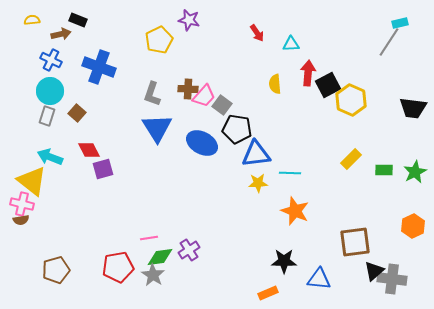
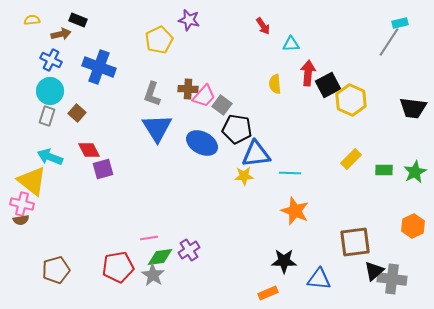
red arrow at (257, 33): moved 6 px right, 7 px up
yellow star at (258, 183): moved 14 px left, 7 px up
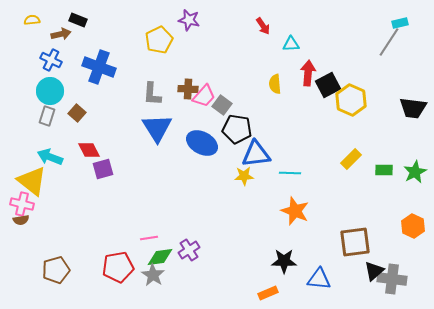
gray L-shape at (152, 94): rotated 15 degrees counterclockwise
orange hexagon at (413, 226): rotated 10 degrees counterclockwise
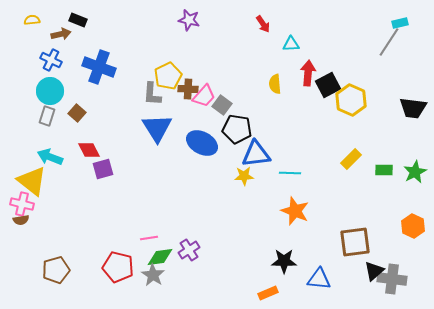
red arrow at (263, 26): moved 2 px up
yellow pentagon at (159, 40): moved 9 px right, 36 px down
red pentagon at (118, 267): rotated 24 degrees clockwise
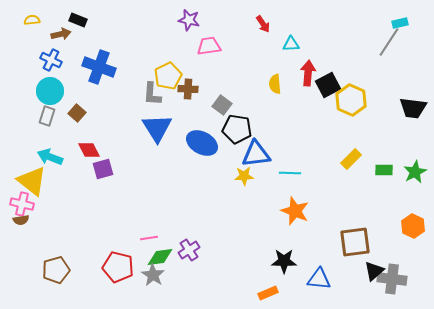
pink trapezoid at (204, 96): moved 5 px right, 50 px up; rotated 140 degrees counterclockwise
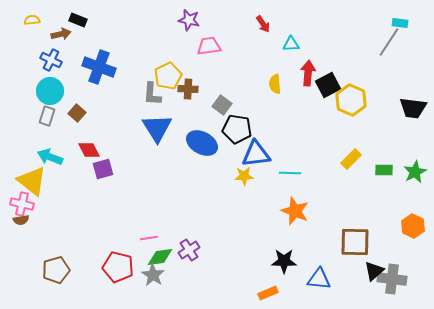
cyan rectangle at (400, 23): rotated 21 degrees clockwise
brown square at (355, 242): rotated 8 degrees clockwise
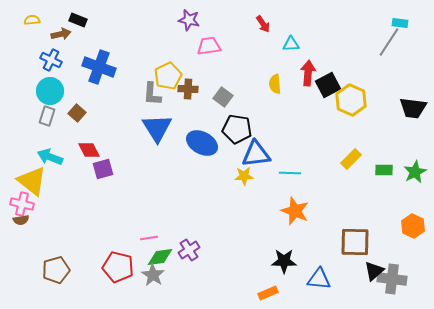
gray square at (222, 105): moved 1 px right, 8 px up
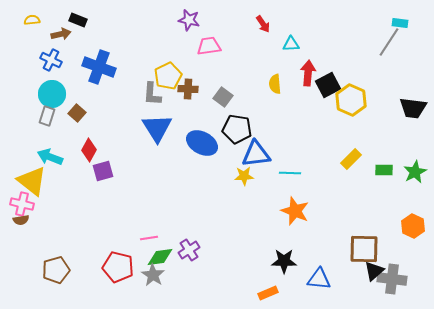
cyan circle at (50, 91): moved 2 px right, 3 px down
red diamond at (89, 150): rotated 55 degrees clockwise
purple square at (103, 169): moved 2 px down
brown square at (355, 242): moved 9 px right, 7 px down
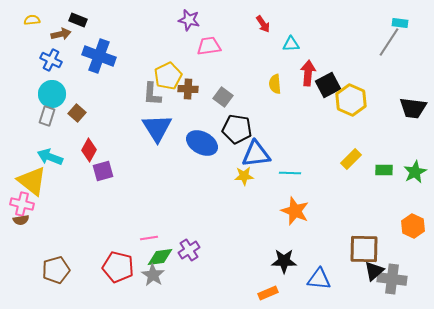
blue cross at (99, 67): moved 11 px up
